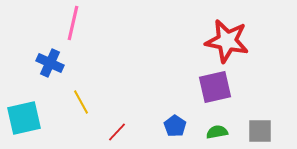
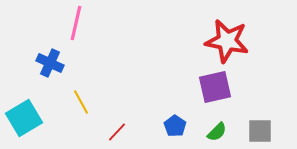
pink line: moved 3 px right
cyan square: rotated 18 degrees counterclockwise
green semicircle: rotated 145 degrees clockwise
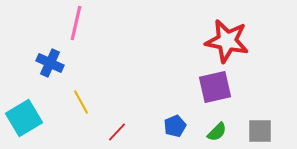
blue pentagon: rotated 15 degrees clockwise
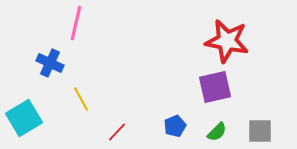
yellow line: moved 3 px up
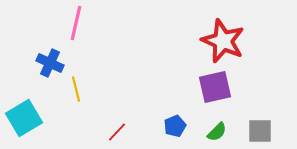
red star: moved 4 px left; rotated 12 degrees clockwise
yellow line: moved 5 px left, 10 px up; rotated 15 degrees clockwise
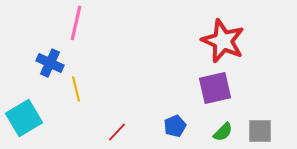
purple square: moved 1 px down
green semicircle: moved 6 px right
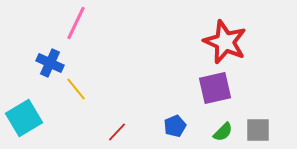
pink line: rotated 12 degrees clockwise
red star: moved 2 px right, 1 px down
yellow line: rotated 25 degrees counterclockwise
gray square: moved 2 px left, 1 px up
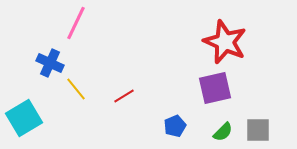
red line: moved 7 px right, 36 px up; rotated 15 degrees clockwise
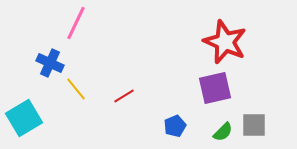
gray square: moved 4 px left, 5 px up
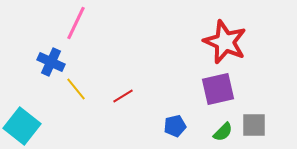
blue cross: moved 1 px right, 1 px up
purple square: moved 3 px right, 1 px down
red line: moved 1 px left
cyan square: moved 2 px left, 8 px down; rotated 21 degrees counterclockwise
blue pentagon: rotated 10 degrees clockwise
